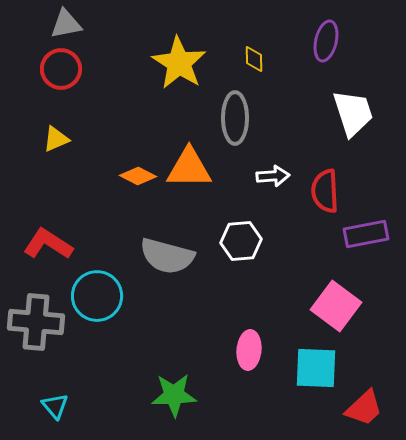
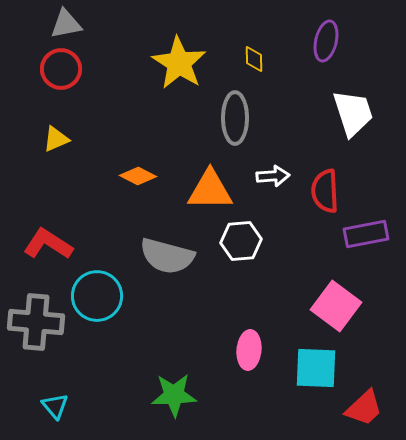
orange triangle: moved 21 px right, 22 px down
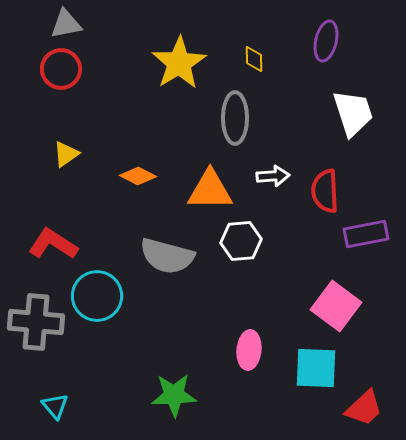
yellow star: rotated 8 degrees clockwise
yellow triangle: moved 10 px right, 15 px down; rotated 12 degrees counterclockwise
red L-shape: moved 5 px right
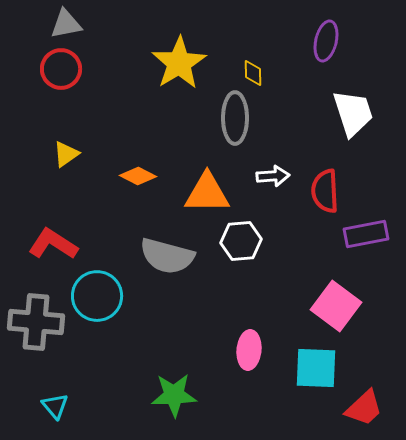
yellow diamond: moved 1 px left, 14 px down
orange triangle: moved 3 px left, 3 px down
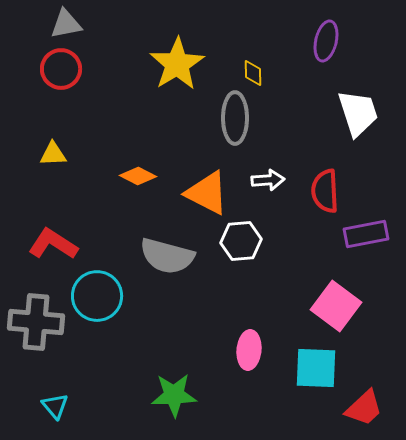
yellow star: moved 2 px left, 1 px down
white trapezoid: moved 5 px right
yellow triangle: moved 13 px left; rotated 32 degrees clockwise
white arrow: moved 5 px left, 4 px down
orange triangle: rotated 27 degrees clockwise
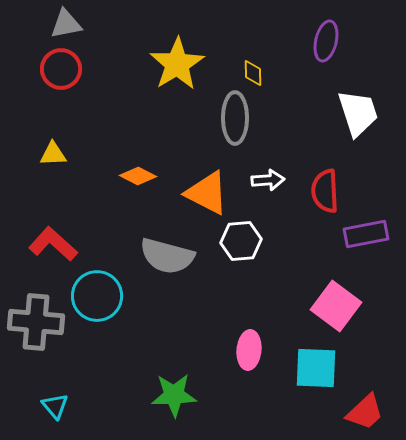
red L-shape: rotated 9 degrees clockwise
red trapezoid: moved 1 px right, 4 px down
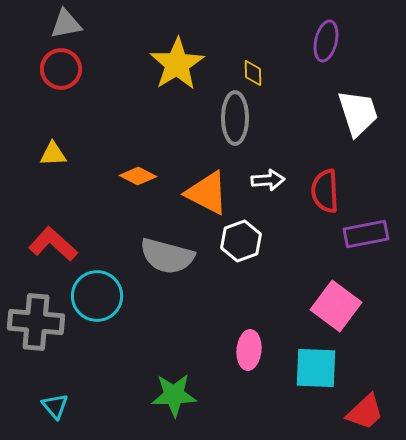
white hexagon: rotated 15 degrees counterclockwise
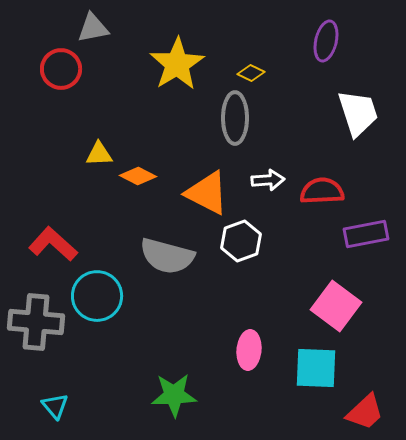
gray triangle: moved 27 px right, 4 px down
yellow diamond: moved 2 px left; rotated 64 degrees counterclockwise
yellow triangle: moved 46 px right
red semicircle: moved 3 px left; rotated 90 degrees clockwise
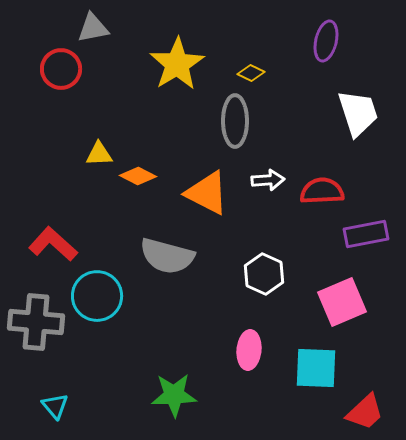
gray ellipse: moved 3 px down
white hexagon: moved 23 px right, 33 px down; rotated 15 degrees counterclockwise
pink square: moved 6 px right, 4 px up; rotated 30 degrees clockwise
